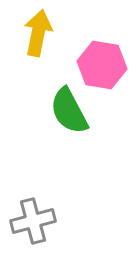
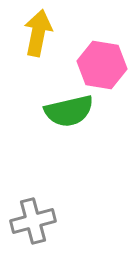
green semicircle: rotated 75 degrees counterclockwise
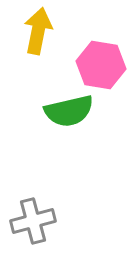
yellow arrow: moved 2 px up
pink hexagon: moved 1 px left
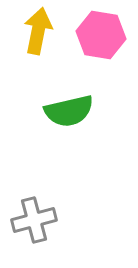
pink hexagon: moved 30 px up
gray cross: moved 1 px right, 1 px up
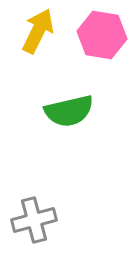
yellow arrow: rotated 15 degrees clockwise
pink hexagon: moved 1 px right
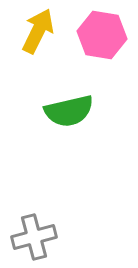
gray cross: moved 17 px down
